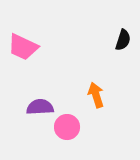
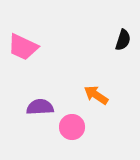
orange arrow: rotated 40 degrees counterclockwise
pink circle: moved 5 px right
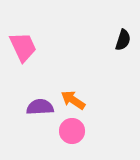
pink trapezoid: rotated 140 degrees counterclockwise
orange arrow: moved 23 px left, 5 px down
pink circle: moved 4 px down
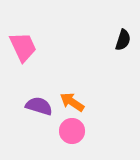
orange arrow: moved 1 px left, 2 px down
purple semicircle: moved 1 px left, 1 px up; rotated 20 degrees clockwise
